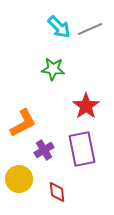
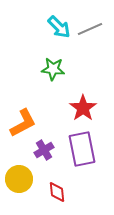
red star: moved 3 px left, 2 px down
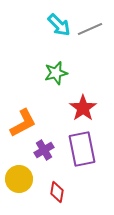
cyan arrow: moved 2 px up
green star: moved 3 px right, 4 px down; rotated 20 degrees counterclockwise
red diamond: rotated 15 degrees clockwise
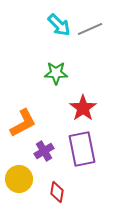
green star: rotated 15 degrees clockwise
purple cross: moved 1 px down
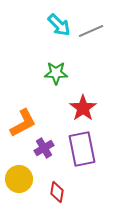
gray line: moved 1 px right, 2 px down
purple cross: moved 3 px up
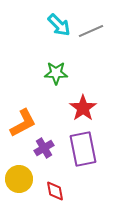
purple rectangle: moved 1 px right
red diamond: moved 2 px left, 1 px up; rotated 20 degrees counterclockwise
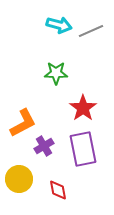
cyan arrow: rotated 30 degrees counterclockwise
purple cross: moved 2 px up
red diamond: moved 3 px right, 1 px up
